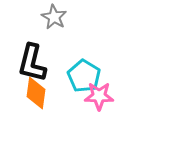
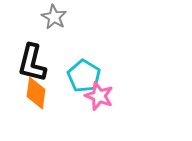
pink star: rotated 20 degrees clockwise
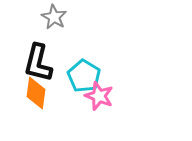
black L-shape: moved 6 px right
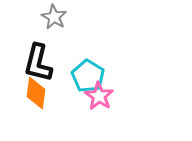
cyan pentagon: moved 4 px right
pink star: rotated 12 degrees clockwise
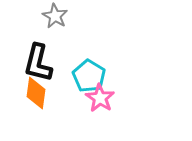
gray star: moved 1 px right, 1 px up
cyan pentagon: moved 1 px right
pink star: moved 1 px right, 2 px down
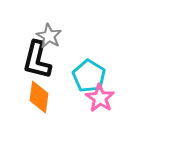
gray star: moved 6 px left, 20 px down
black L-shape: moved 1 px left, 3 px up
orange diamond: moved 3 px right, 4 px down
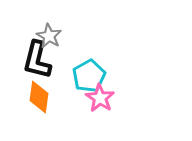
cyan pentagon: rotated 12 degrees clockwise
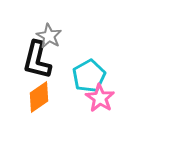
orange diamond: rotated 48 degrees clockwise
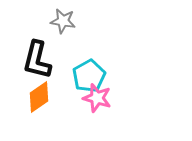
gray star: moved 14 px right, 15 px up; rotated 20 degrees counterclockwise
pink star: moved 3 px left; rotated 16 degrees counterclockwise
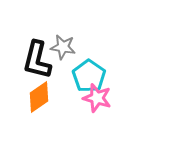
gray star: moved 26 px down
cyan pentagon: rotated 8 degrees counterclockwise
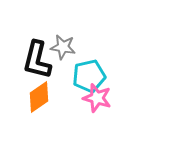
cyan pentagon: rotated 24 degrees clockwise
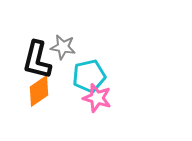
orange diamond: moved 6 px up
